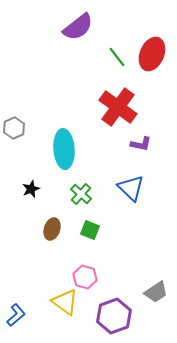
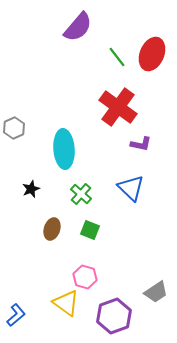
purple semicircle: rotated 12 degrees counterclockwise
yellow triangle: moved 1 px right, 1 px down
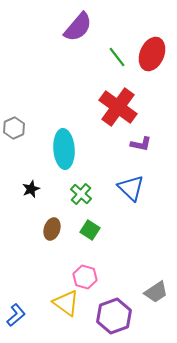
green square: rotated 12 degrees clockwise
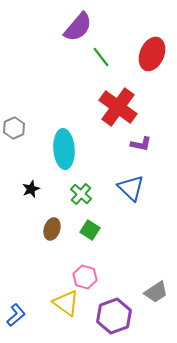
green line: moved 16 px left
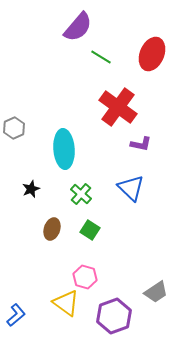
green line: rotated 20 degrees counterclockwise
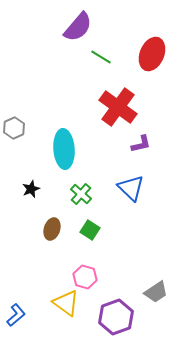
purple L-shape: rotated 25 degrees counterclockwise
purple hexagon: moved 2 px right, 1 px down
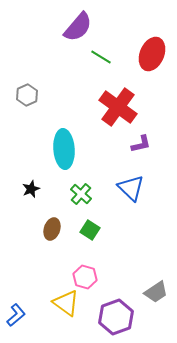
gray hexagon: moved 13 px right, 33 px up
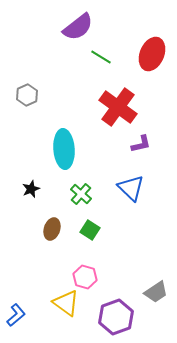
purple semicircle: rotated 12 degrees clockwise
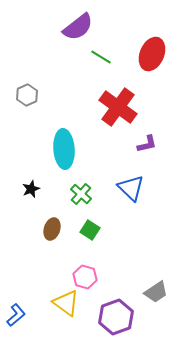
purple L-shape: moved 6 px right
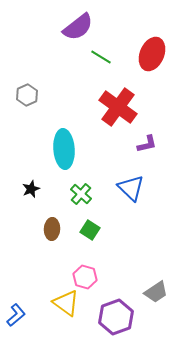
brown ellipse: rotated 15 degrees counterclockwise
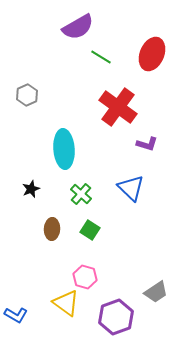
purple semicircle: rotated 8 degrees clockwise
purple L-shape: rotated 30 degrees clockwise
blue L-shape: rotated 70 degrees clockwise
